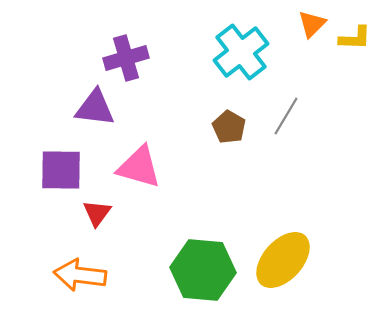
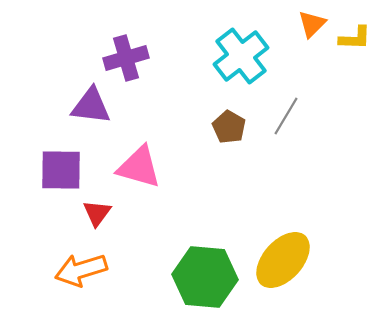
cyan cross: moved 4 px down
purple triangle: moved 4 px left, 2 px up
green hexagon: moved 2 px right, 7 px down
orange arrow: moved 1 px right, 5 px up; rotated 24 degrees counterclockwise
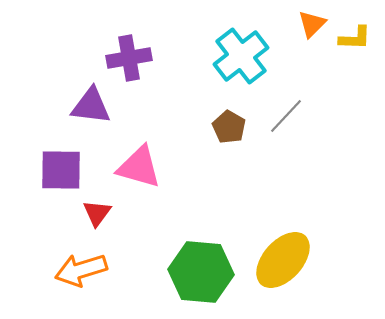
purple cross: moved 3 px right; rotated 6 degrees clockwise
gray line: rotated 12 degrees clockwise
green hexagon: moved 4 px left, 5 px up
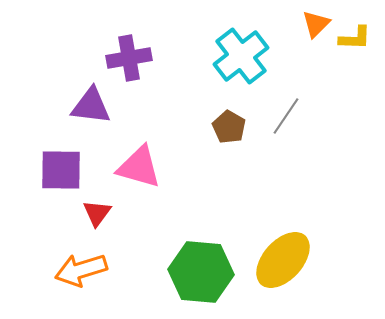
orange triangle: moved 4 px right
gray line: rotated 9 degrees counterclockwise
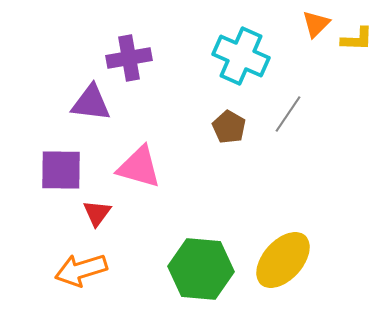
yellow L-shape: moved 2 px right, 1 px down
cyan cross: rotated 28 degrees counterclockwise
purple triangle: moved 3 px up
gray line: moved 2 px right, 2 px up
green hexagon: moved 3 px up
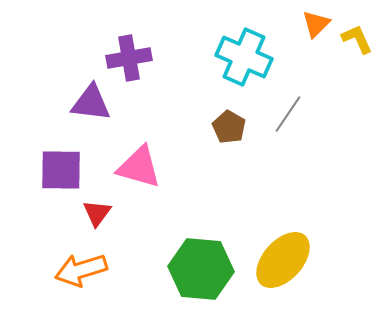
yellow L-shape: rotated 116 degrees counterclockwise
cyan cross: moved 3 px right, 1 px down
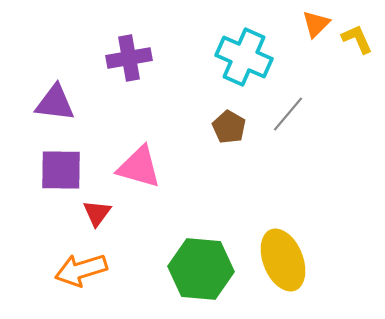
purple triangle: moved 36 px left
gray line: rotated 6 degrees clockwise
yellow ellipse: rotated 64 degrees counterclockwise
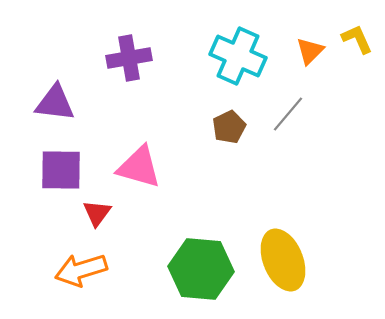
orange triangle: moved 6 px left, 27 px down
cyan cross: moved 6 px left, 1 px up
brown pentagon: rotated 16 degrees clockwise
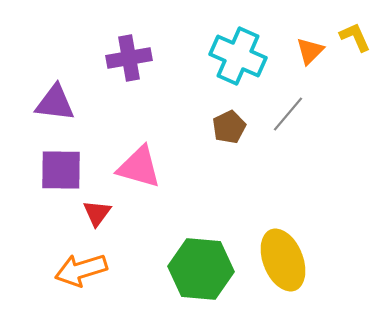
yellow L-shape: moved 2 px left, 2 px up
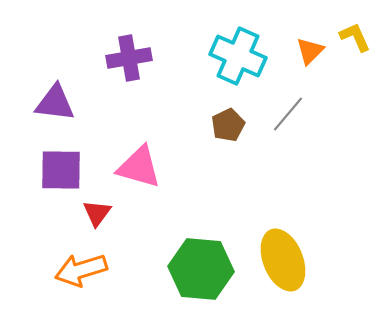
brown pentagon: moved 1 px left, 2 px up
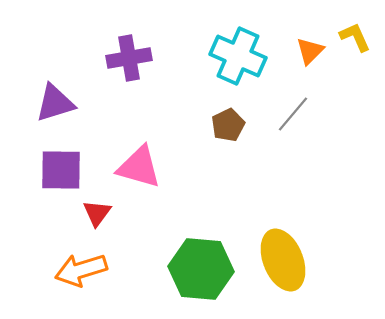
purple triangle: rotated 24 degrees counterclockwise
gray line: moved 5 px right
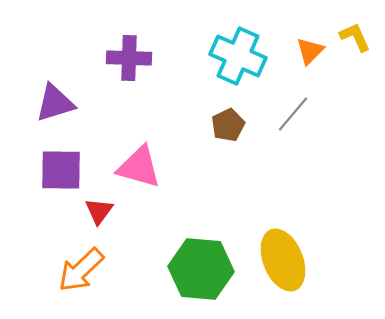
purple cross: rotated 12 degrees clockwise
red triangle: moved 2 px right, 2 px up
orange arrow: rotated 27 degrees counterclockwise
